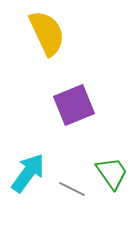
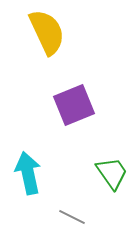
yellow semicircle: moved 1 px up
cyan arrow: rotated 48 degrees counterclockwise
gray line: moved 28 px down
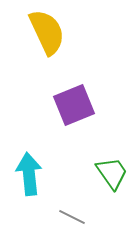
cyan arrow: moved 1 px right, 1 px down; rotated 6 degrees clockwise
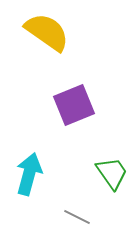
yellow semicircle: rotated 30 degrees counterclockwise
cyan arrow: rotated 21 degrees clockwise
gray line: moved 5 px right
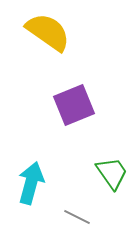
yellow semicircle: moved 1 px right
cyan arrow: moved 2 px right, 9 px down
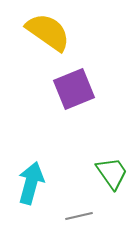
purple square: moved 16 px up
gray line: moved 2 px right, 1 px up; rotated 40 degrees counterclockwise
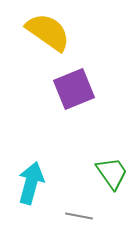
gray line: rotated 24 degrees clockwise
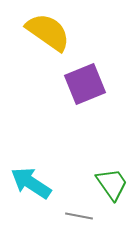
purple square: moved 11 px right, 5 px up
green trapezoid: moved 11 px down
cyan arrow: rotated 72 degrees counterclockwise
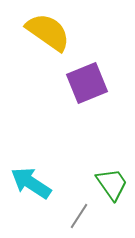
purple square: moved 2 px right, 1 px up
gray line: rotated 68 degrees counterclockwise
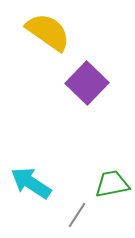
purple square: rotated 24 degrees counterclockwise
green trapezoid: rotated 66 degrees counterclockwise
gray line: moved 2 px left, 1 px up
